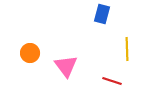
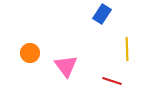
blue rectangle: rotated 18 degrees clockwise
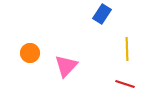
pink triangle: rotated 20 degrees clockwise
red line: moved 13 px right, 3 px down
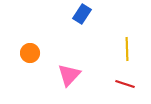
blue rectangle: moved 20 px left
pink triangle: moved 3 px right, 9 px down
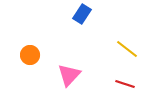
yellow line: rotated 50 degrees counterclockwise
orange circle: moved 2 px down
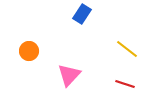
orange circle: moved 1 px left, 4 px up
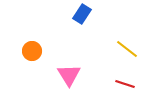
orange circle: moved 3 px right
pink triangle: rotated 15 degrees counterclockwise
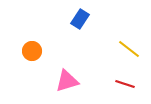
blue rectangle: moved 2 px left, 5 px down
yellow line: moved 2 px right
pink triangle: moved 2 px left, 6 px down; rotated 45 degrees clockwise
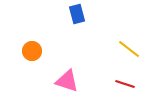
blue rectangle: moved 3 px left, 5 px up; rotated 48 degrees counterclockwise
pink triangle: rotated 35 degrees clockwise
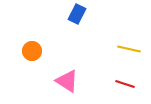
blue rectangle: rotated 42 degrees clockwise
yellow line: rotated 25 degrees counterclockwise
pink triangle: rotated 15 degrees clockwise
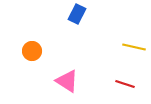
yellow line: moved 5 px right, 2 px up
